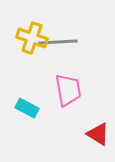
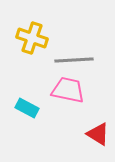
gray line: moved 16 px right, 18 px down
pink trapezoid: rotated 68 degrees counterclockwise
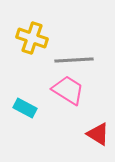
pink trapezoid: rotated 20 degrees clockwise
cyan rectangle: moved 2 px left
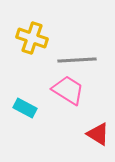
gray line: moved 3 px right
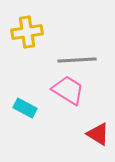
yellow cross: moved 5 px left, 6 px up; rotated 28 degrees counterclockwise
